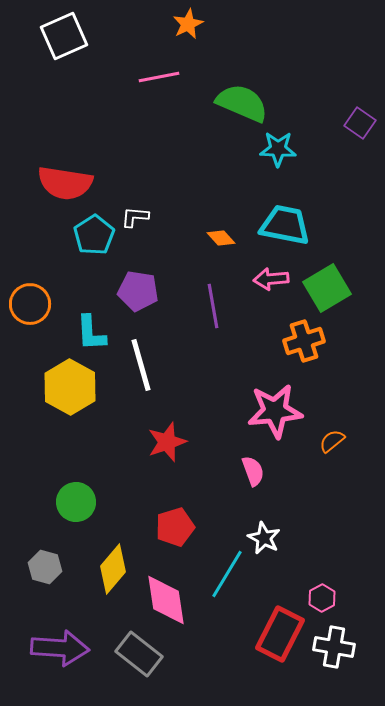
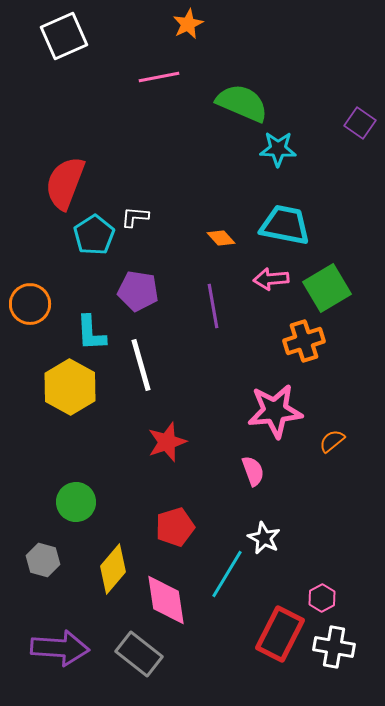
red semicircle: rotated 102 degrees clockwise
gray hexagon: moved 2 px left, 7 px up
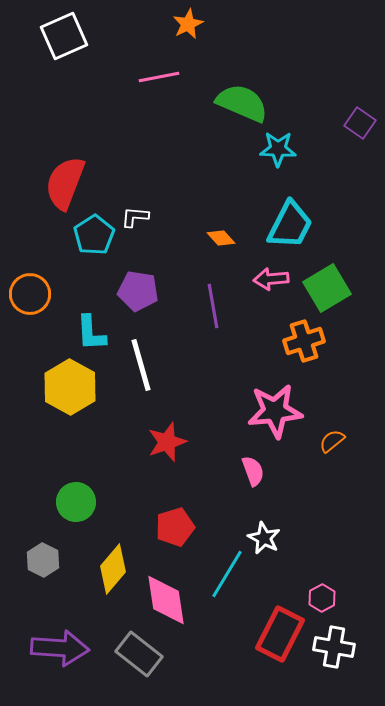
cyan trapezoid: moved 5 px right; rotated 106 degrees clockwise
orange circle: moved 10 px up
gray hexagon: rotated 12 degrees clockwise
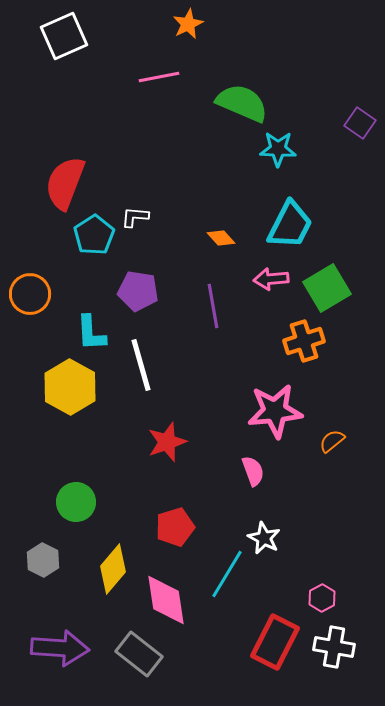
red rectangle: moved 5 px left, 8 px down
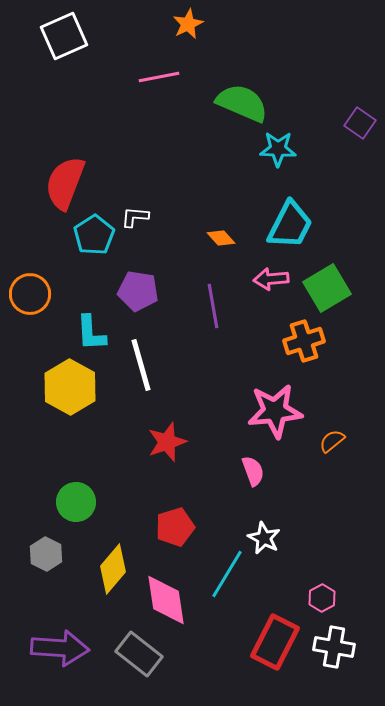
gray hexagon: moved 3 px right, 6 px up
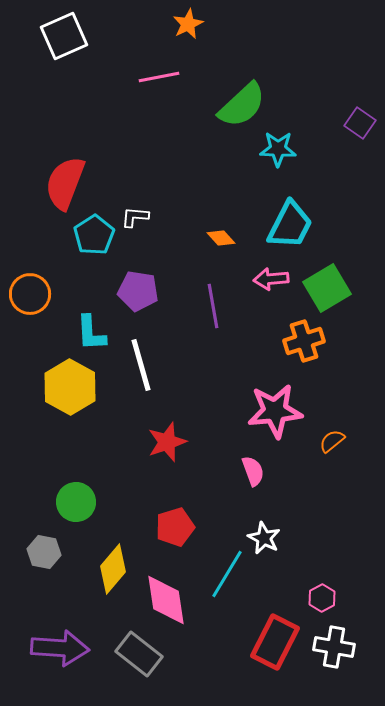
green semicircle: moved 2 px down; rotated 114 degrees clockwise
gray hexagon: moved 2 px left, 2 px up; rotated 16 degrees counterclockwise
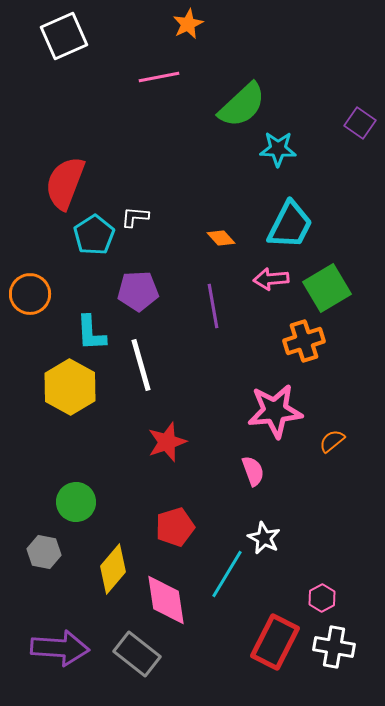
purple pentagon: rotated 12 degrees counterclockwise
gray rectangle: moved 2 px left
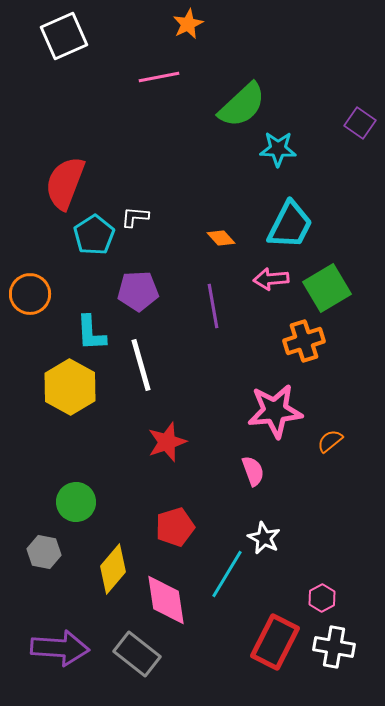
orange semicircle: moved 2 px left
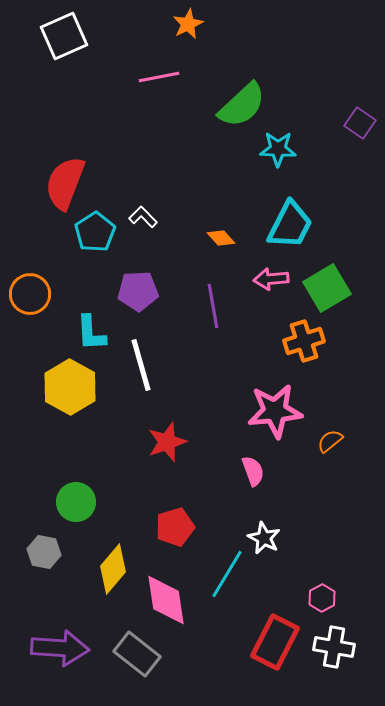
white L-shape: moved 8 px right; rotated 40 degrees clockwise
cyan pentagon: moved 1 px right, 3 px up
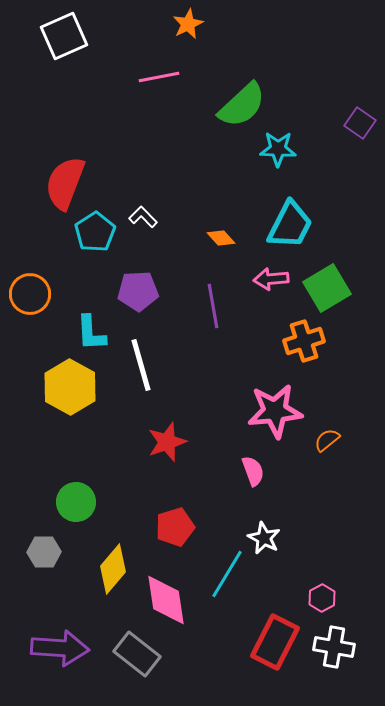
orange semicircle: moved 3 px left, 1 px up
gray hexagon: rotated 12 degrees counterclockwise
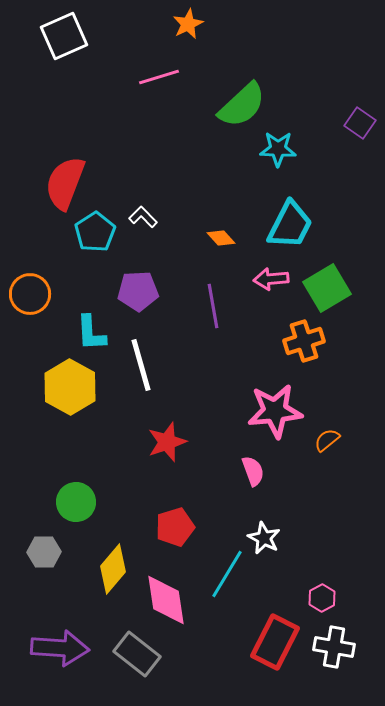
pink line: rotated 6 degrees counterclockwise
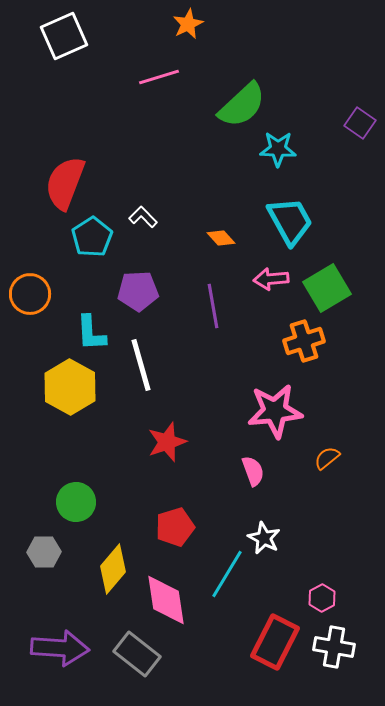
cyan trapezoid: moved 4 px up; rotated 56 degrees counterclockwise
cyan pentagon: moved 3 px left, 5 px down
orange semicircle: moved 18 px down
